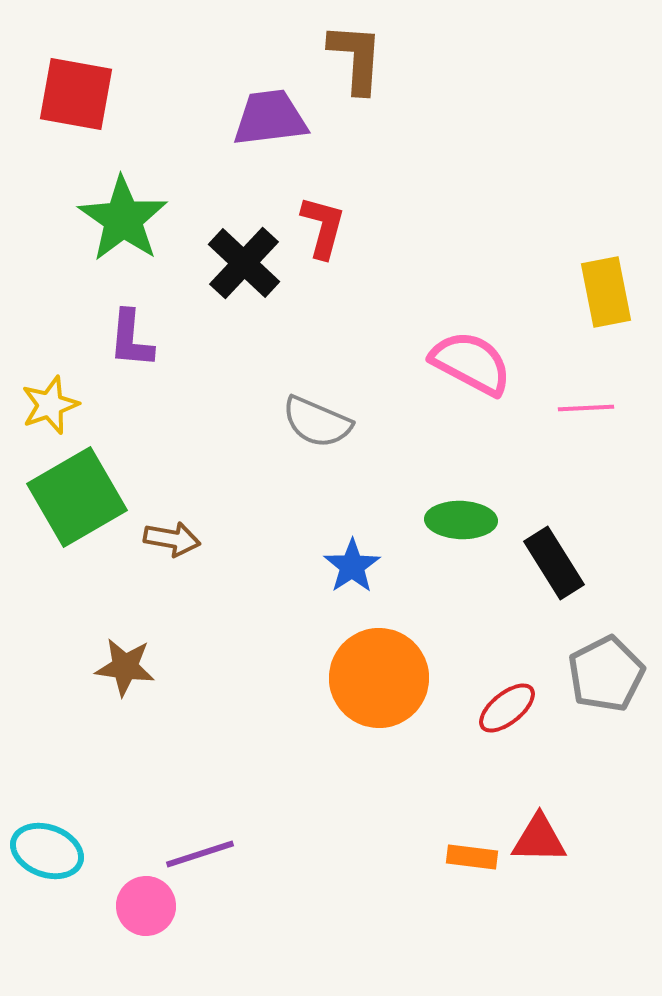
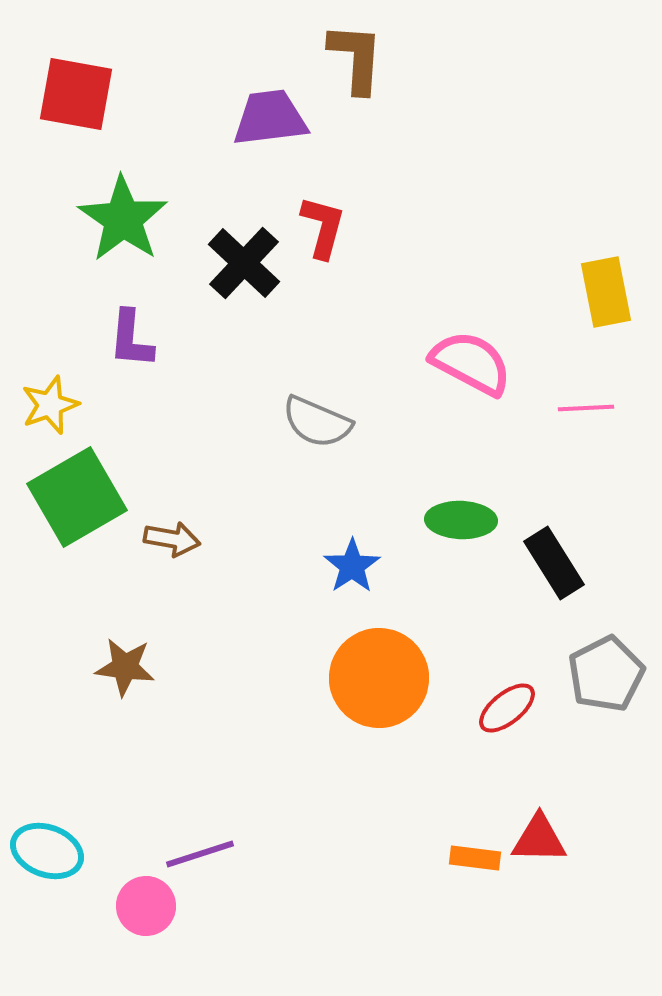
orange rectangle: moved 3 px right, 1 px down
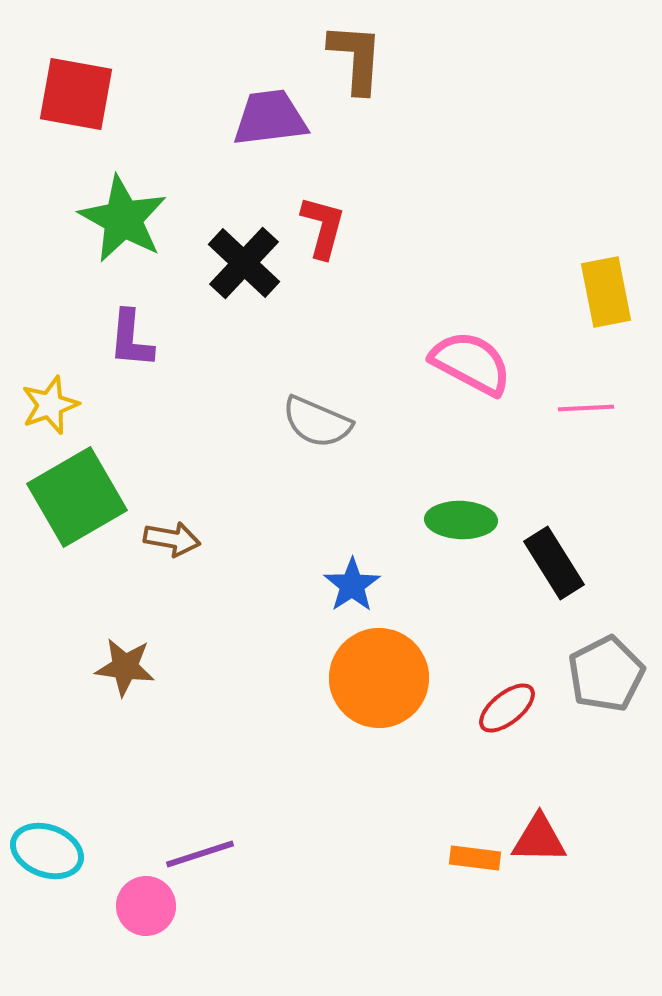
green star: rotated 6 degrees counterclockwise
blue star: moved 19 px down
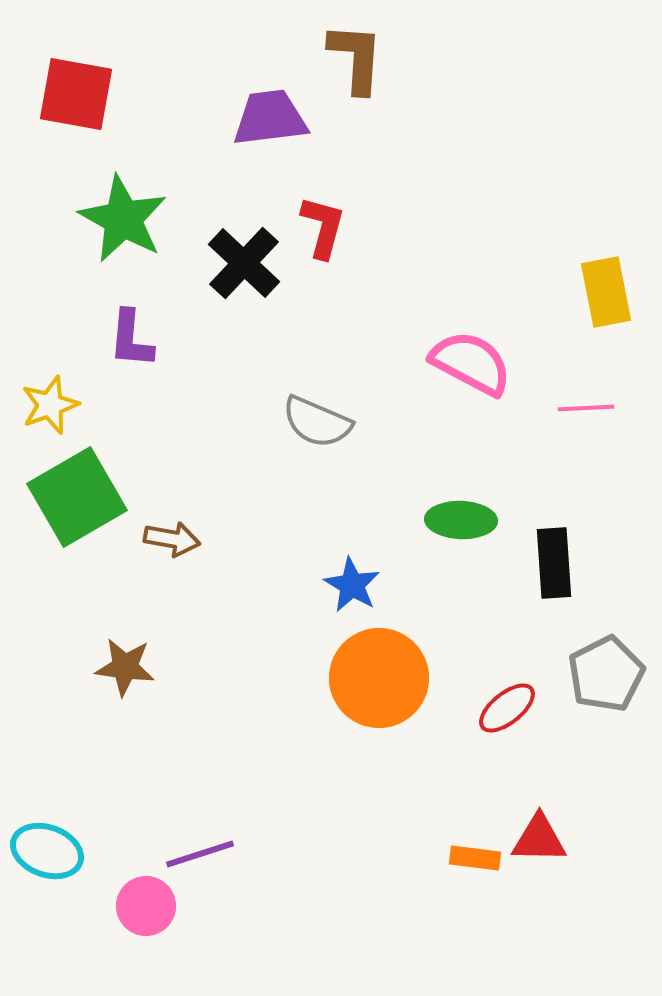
black rectangle: rotated 28 degrees clockwise
blue star: rotated 8 degrees counterclockwise
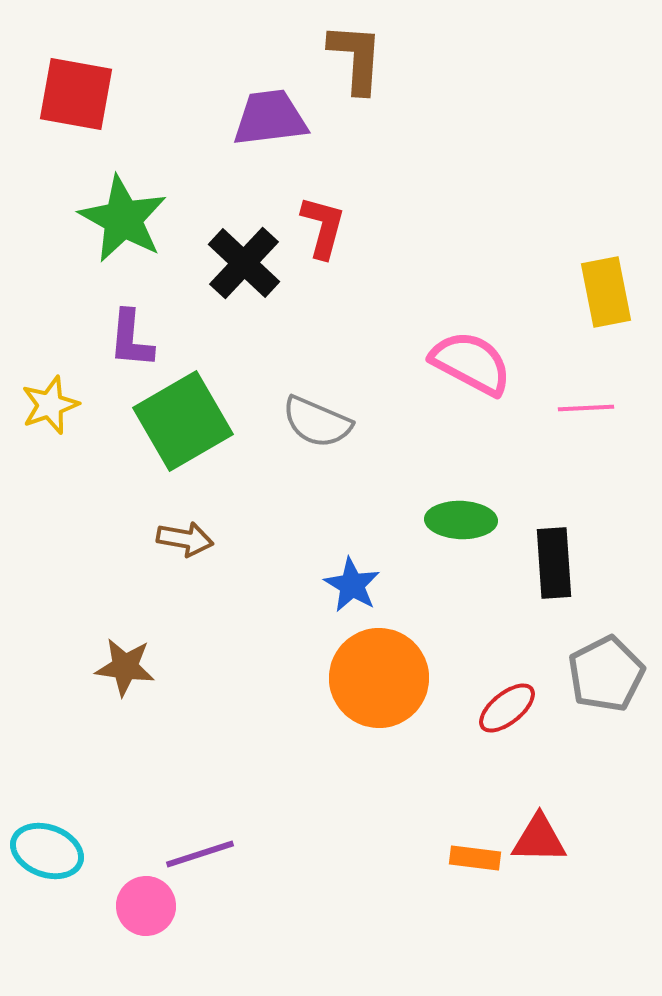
green square: moved 106 px right, 76 px up
brown arrow: moved 13 px right
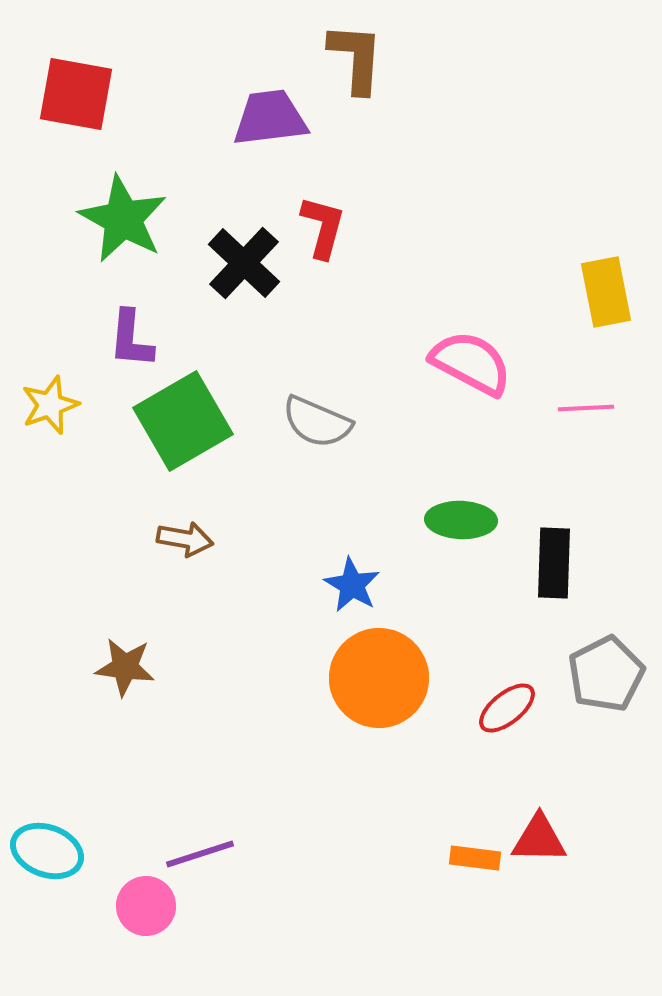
black rectangle: rotated 6 degrees clockwise
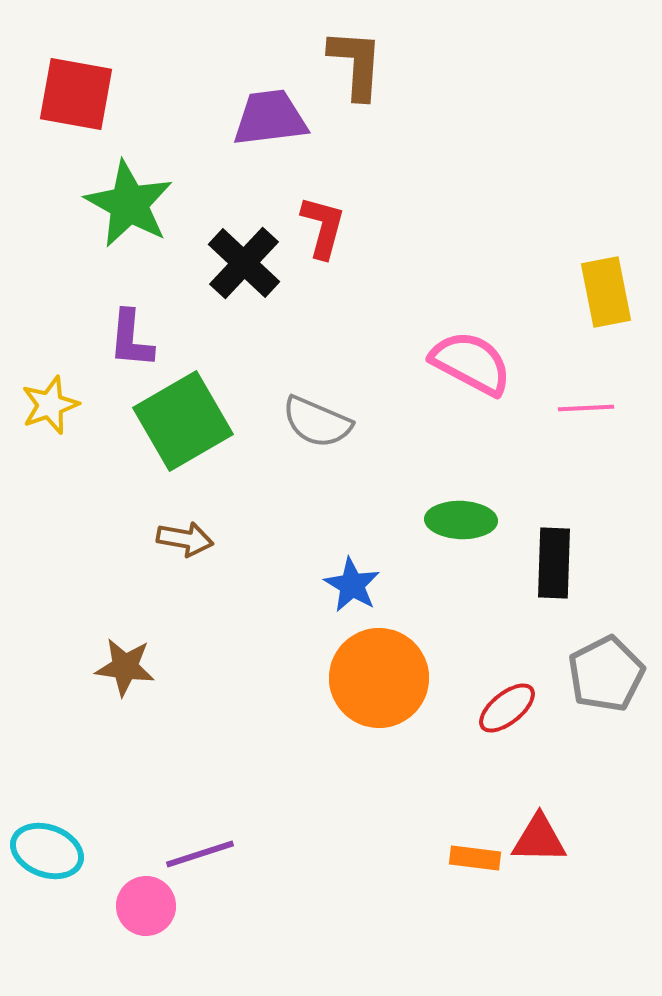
brown L-shape: moved 6 px down
green star: moved 6 px right, 15 px up
